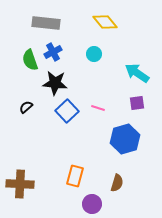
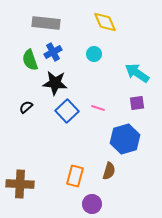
yellow diamond: rotated 15 degrees clockwise
brown semicircle: moved 8 px left, 12 px up
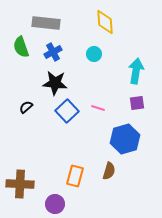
yellow diamond: rotated 20 degrees clockwise
green semicircle: moved 9 px left, 13 px up
cyan arrow: moved 1 px left, 2 px up; rotated 65 degrees clockwise
purple circle: moved 37 px left
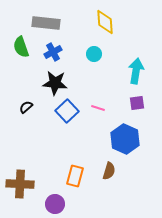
blue hexagon: rotated 20 degrees counterclockwise
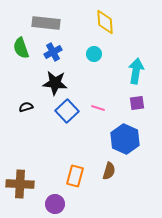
green semicircle: moved 1 px down
black semicircle: rotated 24 degrees clockwise
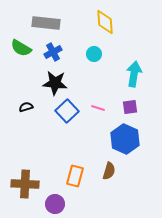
green semicircle: rotated 40 degrees counterclockwise
cyan arrow: moved 2 px left, 3 px down
purple square: moved 7 px left, 4 px down
brown cross: moved 5 px right
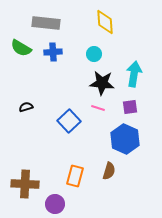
blue cross: rotated 24 degrees clockwise
black star: moved 47 px right
blue square: moved 2 px right, 10 px down
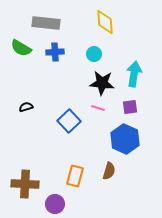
blue cross: moved 2 px right
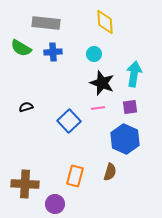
blue cross: moved 2 px left
black star: rotated 15 degrees clockwise
pink line: rotated 24 degrees counterclockwise
brown semicircle: moved 1 px right, 1 px down
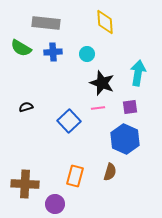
cyan circle: moved 7 px left
cyan arrow: moved 4 px right, 1 px up
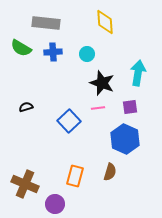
brown cross: rotated 20 degrees clockwise
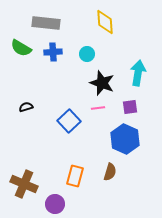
brown cross: moved 1 px left
